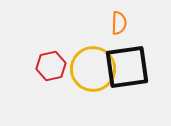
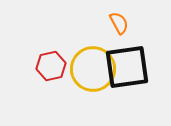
orange semicircle: rotated 30 degrees counterclockwise
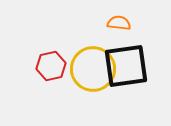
orange semicircle: rotated 55 degrees counterclockwise
black square: moved 1 px left, 1 px up
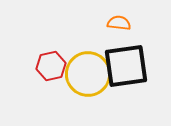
yellow circle: moved 5 px left, 5 px down
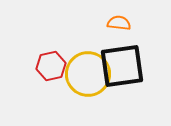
black square: moved 4 px left
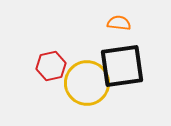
yellow circle: moved 1 px left, 9 px down
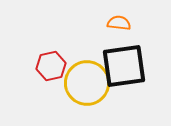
black square: moved 2 px right
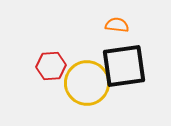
orange semicircle: moved 2 px left, 2 px down
red hexagon: rotated 8 degrees clockwise
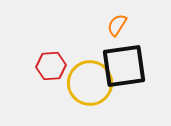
orange semicircle: rotated 65 degrees counterclockwise
yellow circle: moved 3 px right
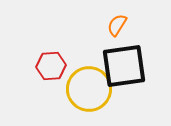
yellow circle: moved 1 px left, 6 px down
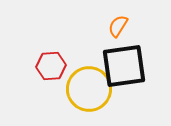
orange semicircle: moved 1 px right, 1 px down
